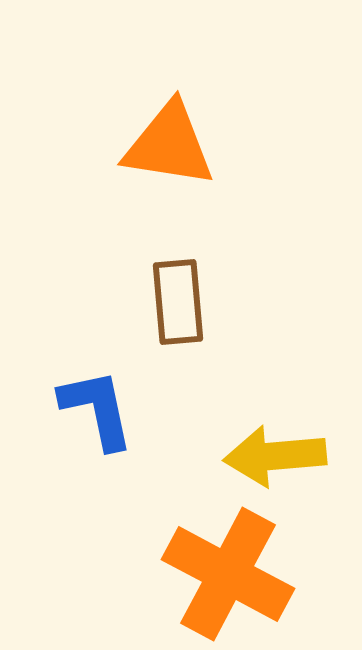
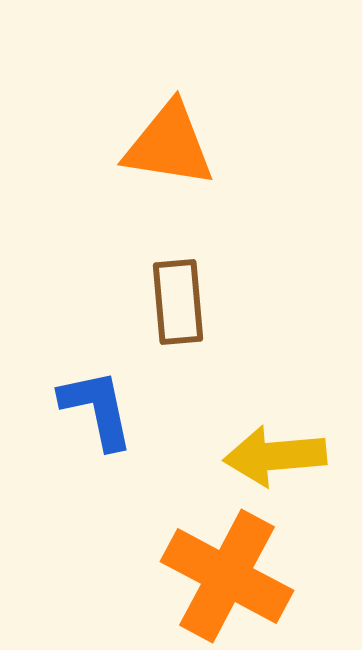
orange cross: moved 1 px left, 2 px down
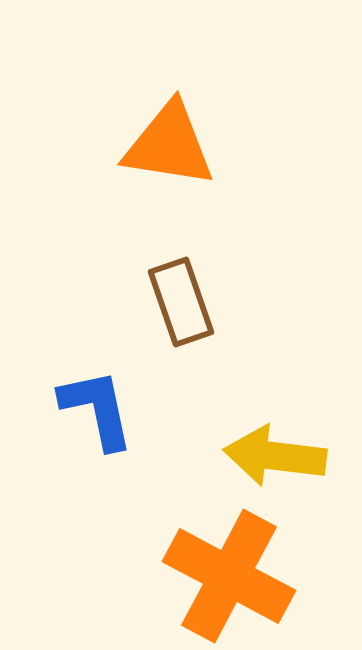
brown rectangle: moved 3 px right; rotated 14 degrees counterclockwise
yellow arrow: rotated 12 degrees clockwise
orange cross: moved 2 px right
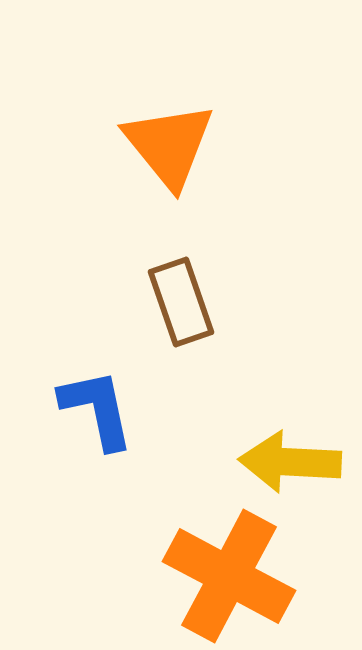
orange triangle: rotated 42 degrees clockwise
yellow arrow: moved 15 px right, 6 px down; rotated 4 degrees counterclockwise
